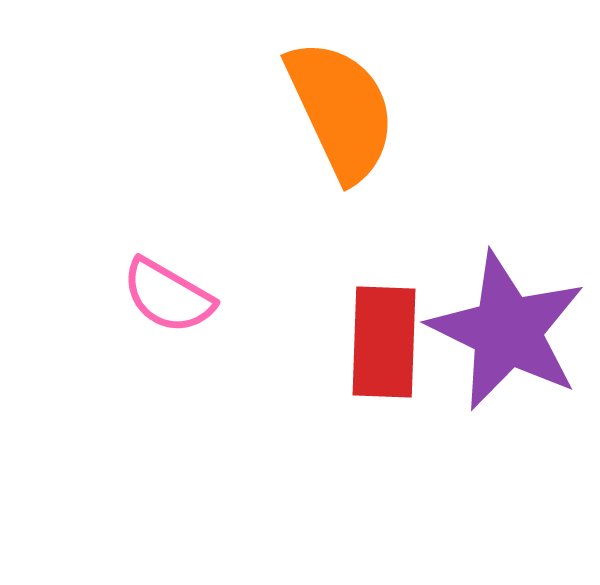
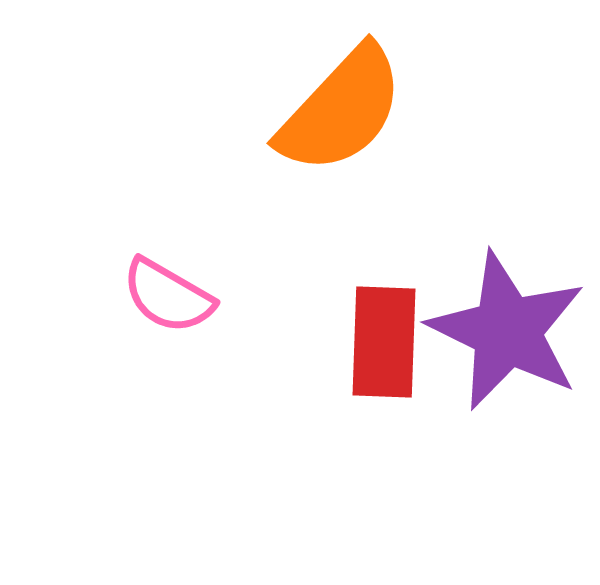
orange semicircle: rotated 68 degrees clockwise
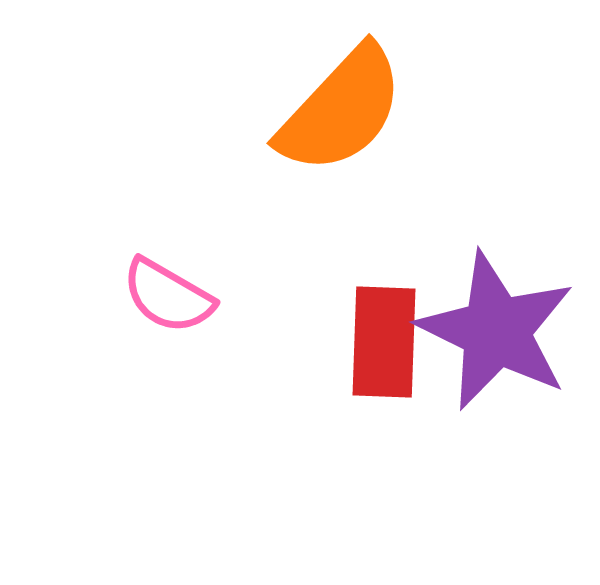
purple star: moved 11 px left
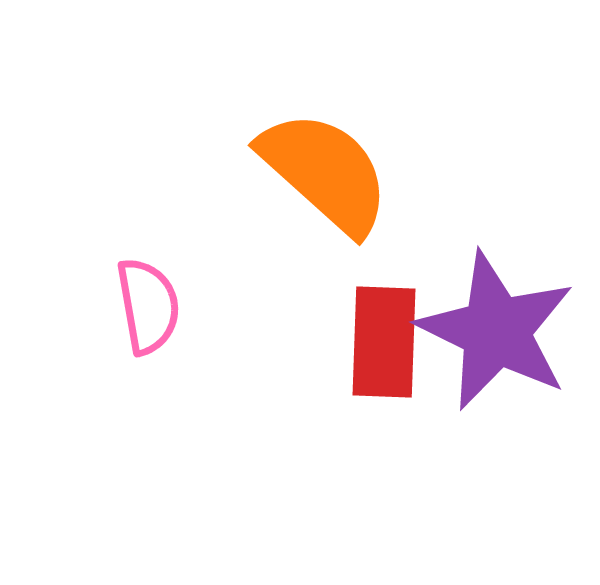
orange semicircle: moved 16 px left, 62 px down; rotated 91 degrees counterclockwise
pink semicircle: moved 20 px left, 10 px down; rotated 130 degrees counterclockwise
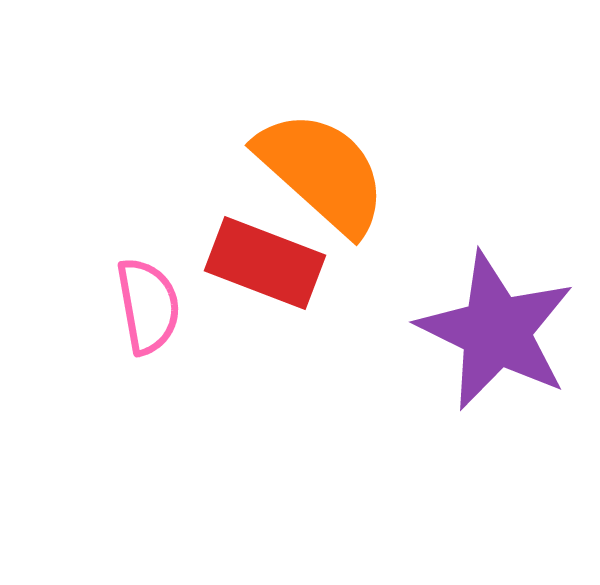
orange semicircle: moved 3 px left
red rectangle: moved 119 px left, 79 px up; rotated 71 degrees counterclockwise
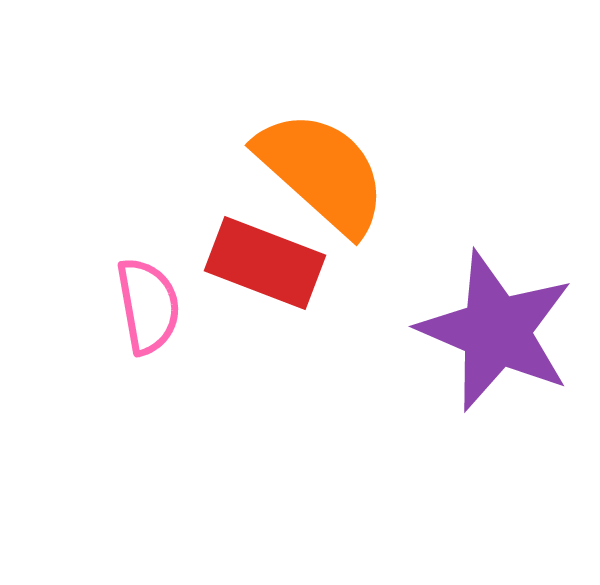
purple star: rotated 3 degrees counterclockwise
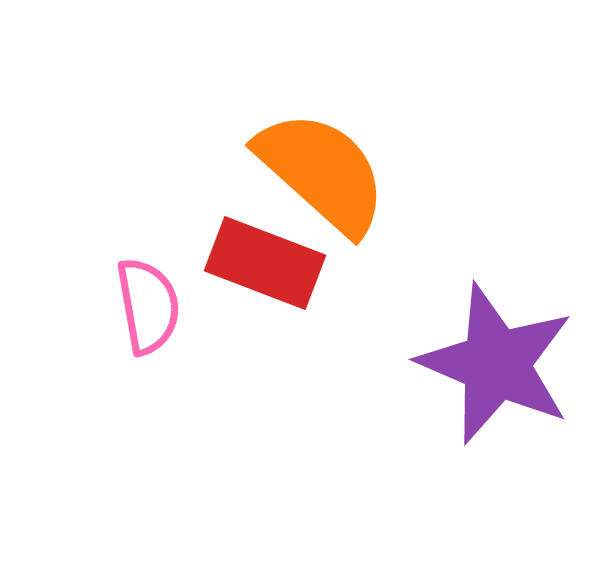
purple star: moved 33 px down
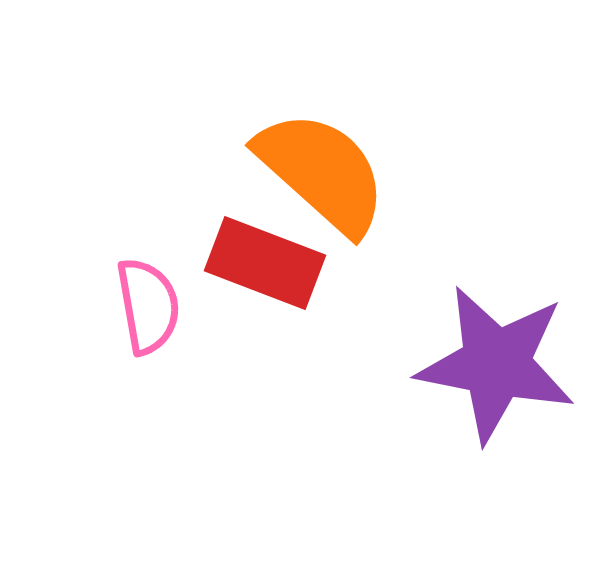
purple star: rotated 12 degrees counterclockwise
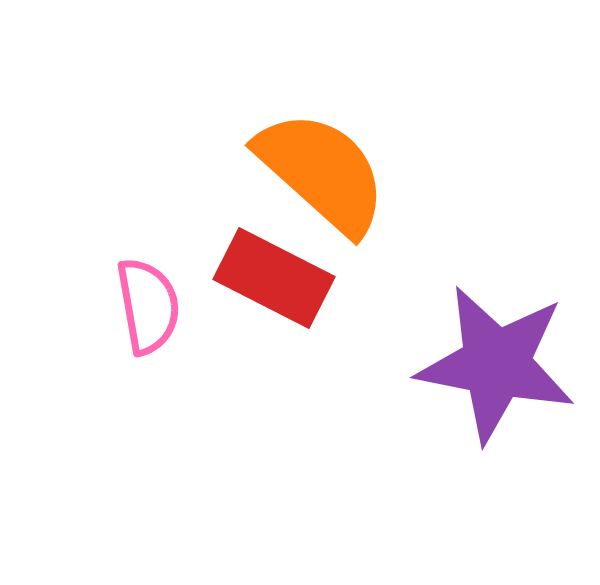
red rectangle: moved 9 px right, 15 px down; rotated 6 degrees clockwise
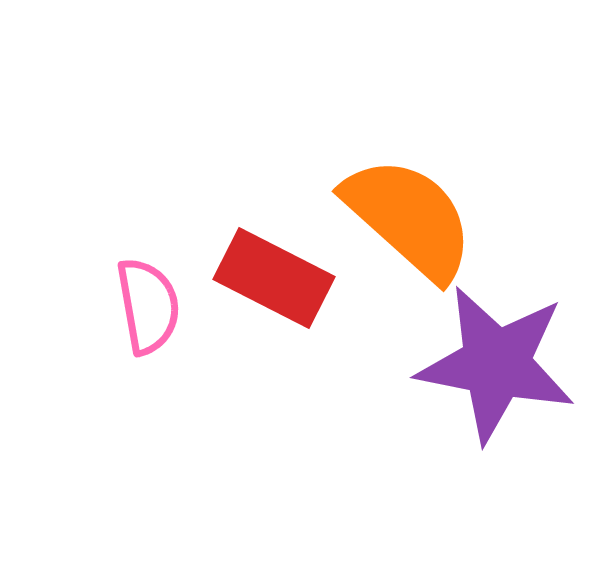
orange semicircle: moved 87 px right, 46 px down
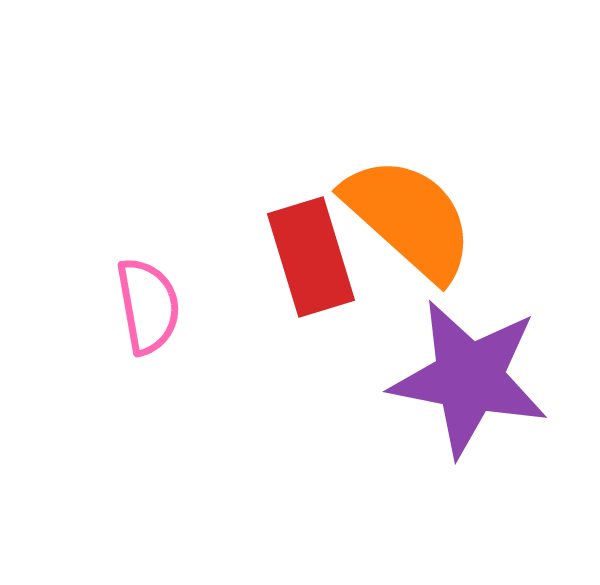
red rectangle: moved 37 px right, 21 px up; rotated 46 degrees clockwise
purple star: moved 27 px left, 14 px down
